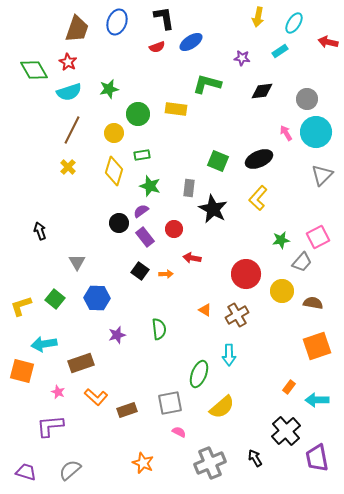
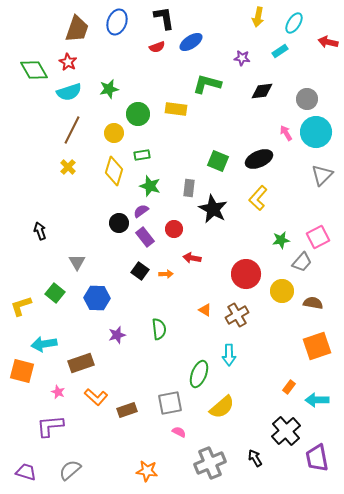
green square at (55, 299): moved 6 px up
orange star at (143, 463): moved 4 px right, 8 px down; rotated 15 degrees counterclockwise
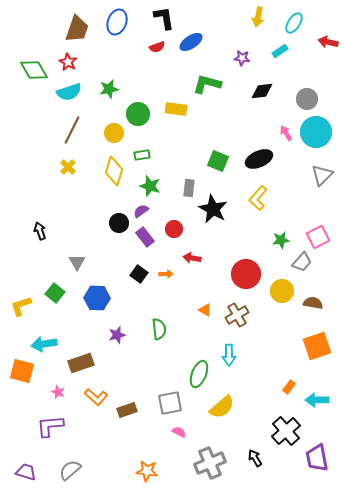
black square at (140, 271): moved 1 px left, 3 px down
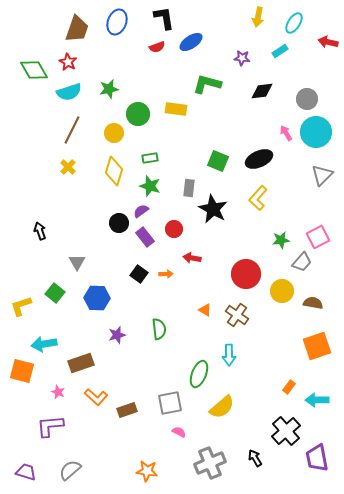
green rectangle at (142, 155): moved 8 px right, 3 px down
brown cross at (237, 315): rotated 25 degrees counterclockwise
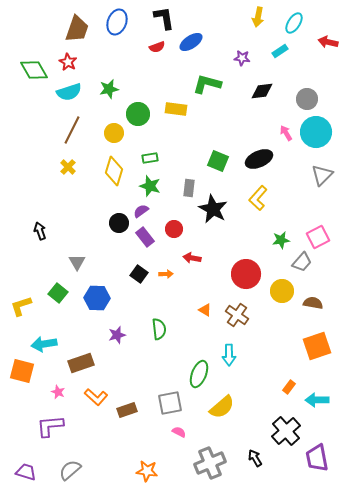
green square at (55, 293): moved 3 px right
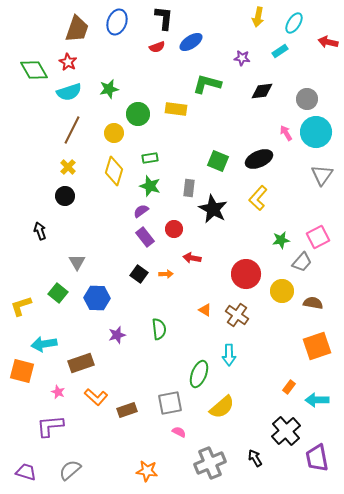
black L-shape at (164, 18): rotated 15 degrees clockwise
gray triangle at (322, 175): rotated 10 degrees counterclockwise
black circle at (119, 223): moved 54 px left, 27 px up
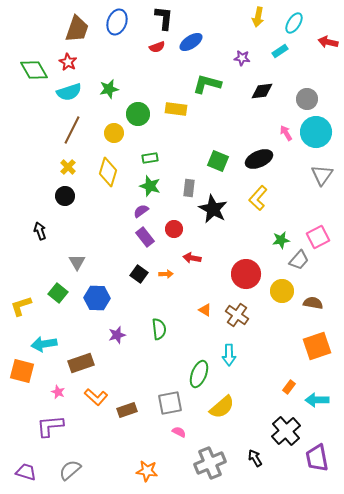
yellow diamond at (114, 171): moved 6 px left, 1 px down
gray trapezoid at (302, 262): moved 3 px left, 2 px up
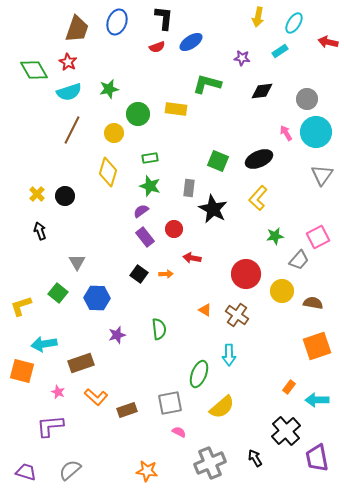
yellow cross at (68, 167): moved 31 px left, 27 px down
green star at (281, 240): moved 6 px left, 4 px up
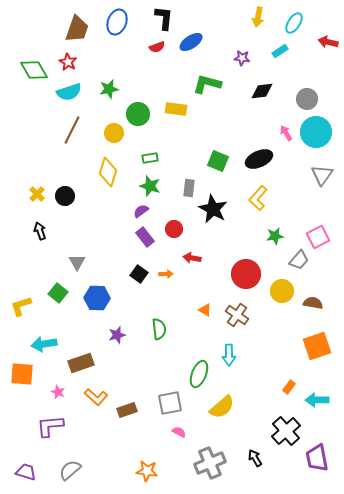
orange square at (22, 371): moved 3 px down; rotated 10 degrees counterclockwise
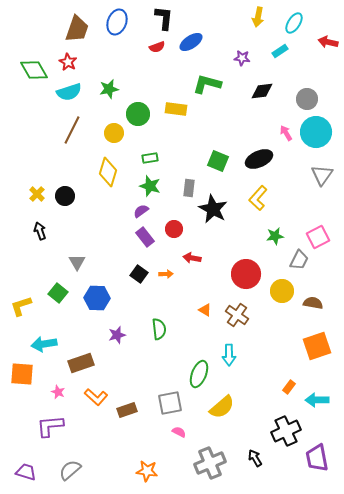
gray trapezoid at (299, 260): rotated 15 degrees counterclockwise
black cross at (286, 431): rotated 16 degrees clockwise
